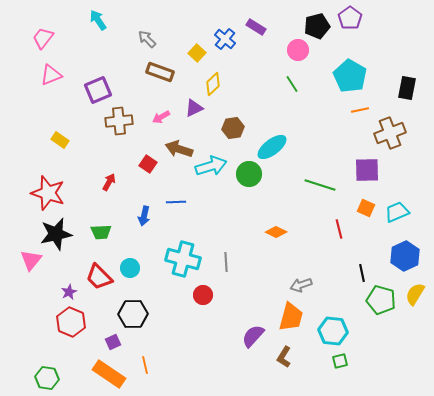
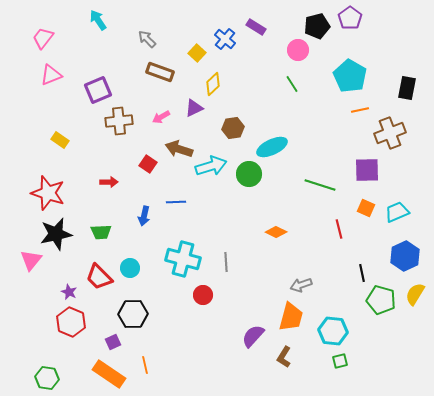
cyan ellipse at (272, 147): rotated 12 degrees clockwise
red arrow at (109, 182): rotated 60 degrees clockwise
purple star at (69, 292): rotated 21 degrees counterclockwise
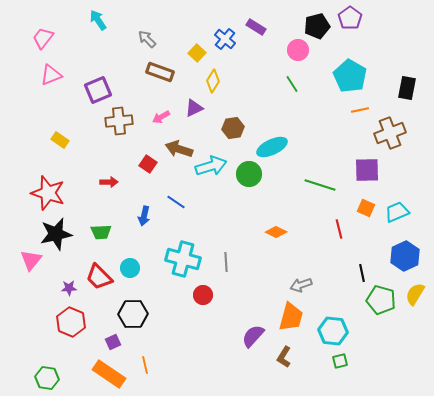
yellow diamond at (213, 84): moved 3 px up; rotated 15 degrees counterclockwise
blue line at (176, 202): rotated 36 degrees clockwise
purple star at (69, 292): moved 4 px up; rotated 28 degrees counterclockwise
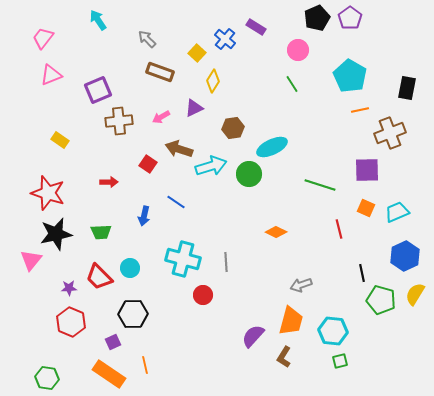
black pentagon at (317, 26): moved 8 px up; rotated 10 degrees counterclockwise
orange trapezoid at (291, 317): moved 4 px down
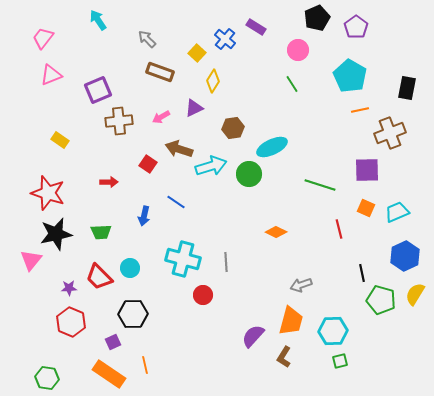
purple pentagon at (350, 18): moved 6 px right, 9 px down
cyan hexagon at (333, 331): rotated 8 degrees counterclockwise
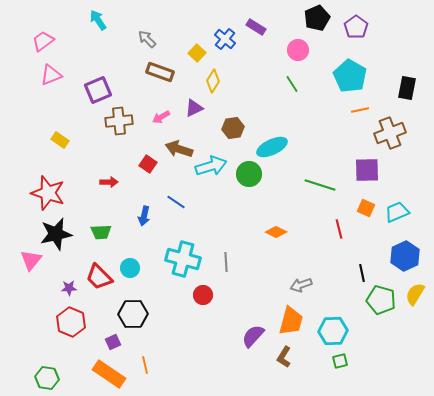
pink trapezoid at (43, 38): moved 3 px down; rotated 15 degrees clockwise
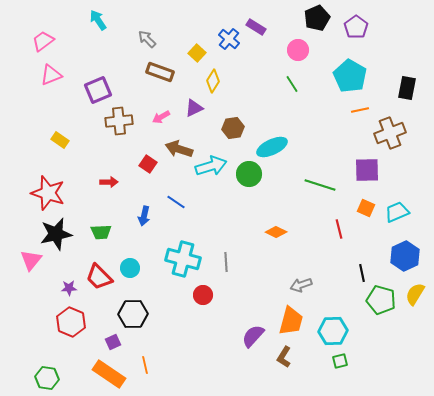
blue cross at (225, 39): moved 4 px right
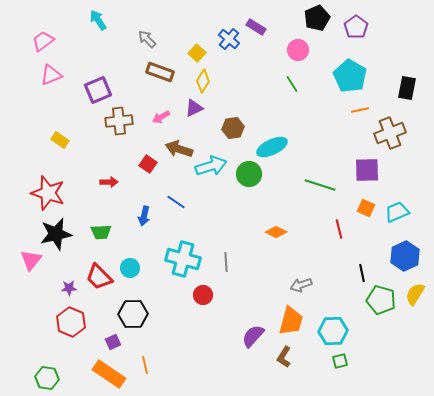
yellow diamond at (213, 81): moved 10 px left
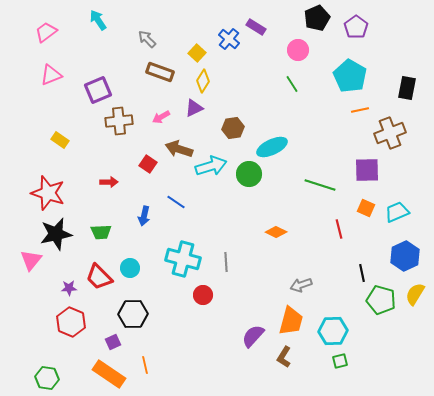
pink trapezoid at (43, 41): moved 3 px right, 9 px up
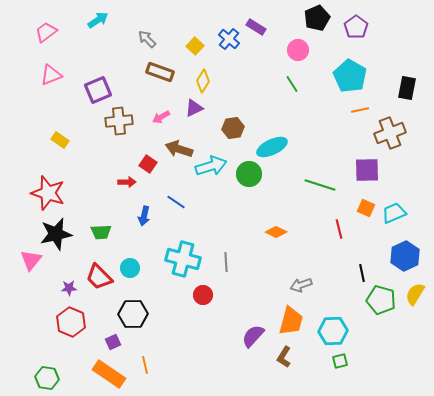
cyan arrow at (98, 20): rotated 90 degrees clockwise
yellow square at (197, 53): moved 2 px left, 7 px up
red arrow at (109, 182): moved 18 px right
cyan trapezoid at (397, 212): moved 3 px left, 1 px down
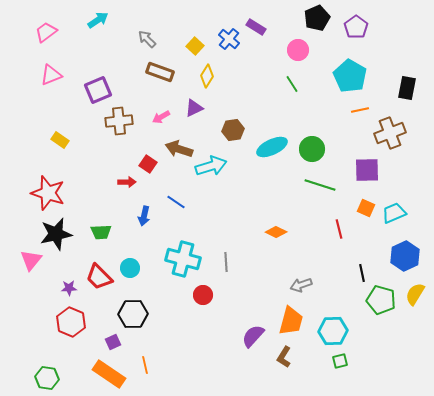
yellow diamond at (203, 81): moved 4 px right, 5 px up
brown hexagon at (233, 128): moved 2 px down
green circle at (249, 174): moved 63 px right, 25 px up
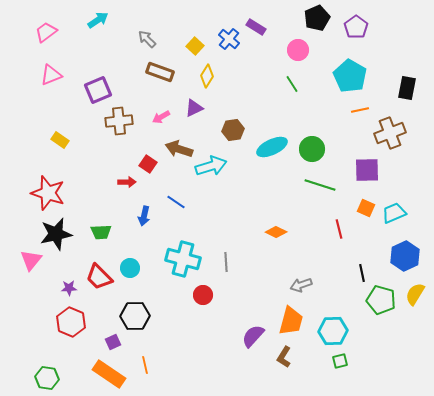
black hexagon at (133, 314): moved 2 px right, 2 px down
